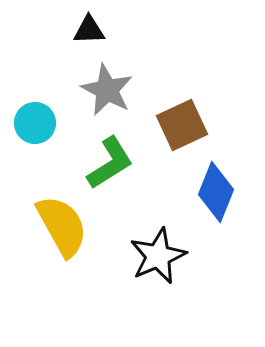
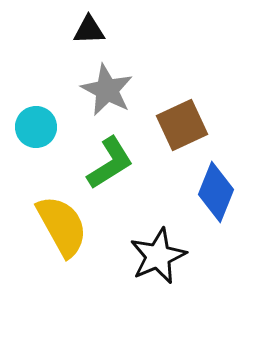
cyan circle: moved 1 px right, 4 px down
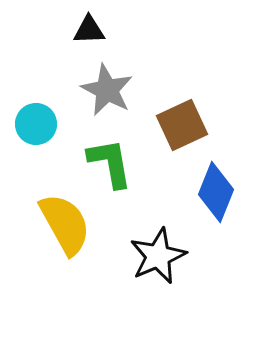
cyan circle: moved 3 px up
green L-shape: rotated 68 degrees counterclockwise
yellow semicircle: moved 3 px right, 2 px up
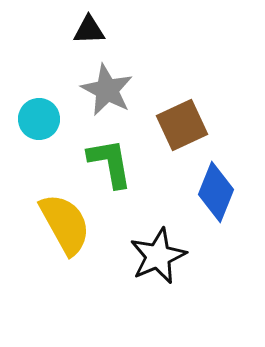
cyan circle: moved 3 px right, 5 px up
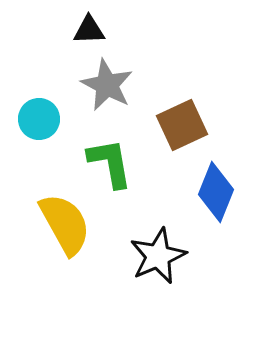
gray star: moved 5 px up
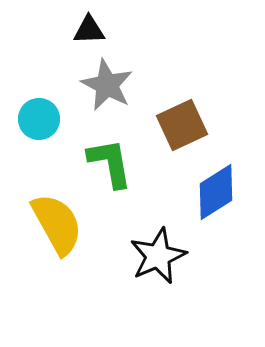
blue diamond: rotated 36 degrees clockwise
yellow semicircle: moved 8 px left
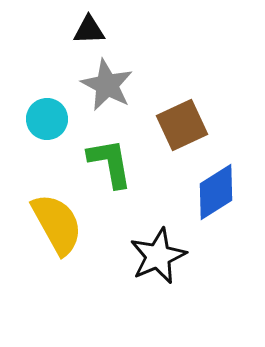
cyan circle: moved 8 px right
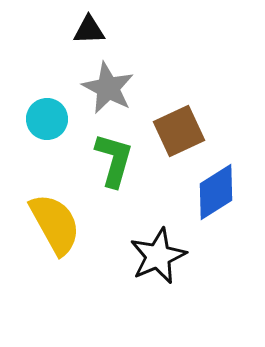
gray star: moved 1 px right, 3 px down
brown square: moved 3 px left, 6 px down
green L-shape: moved 4 px right, 3 px up; rotated 26 degrees clockwise
yellow semicircle: moved 2 px left
